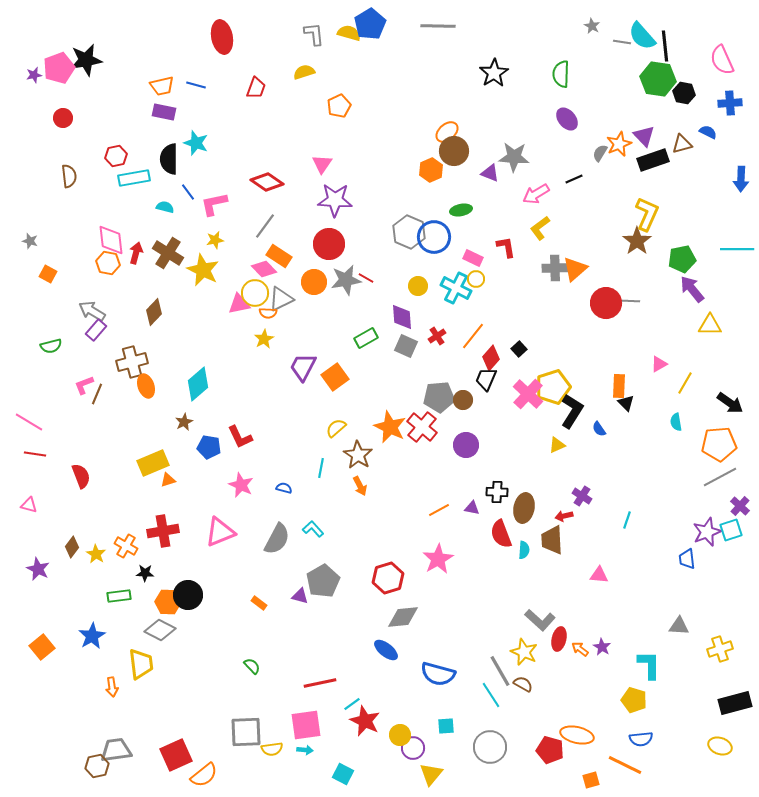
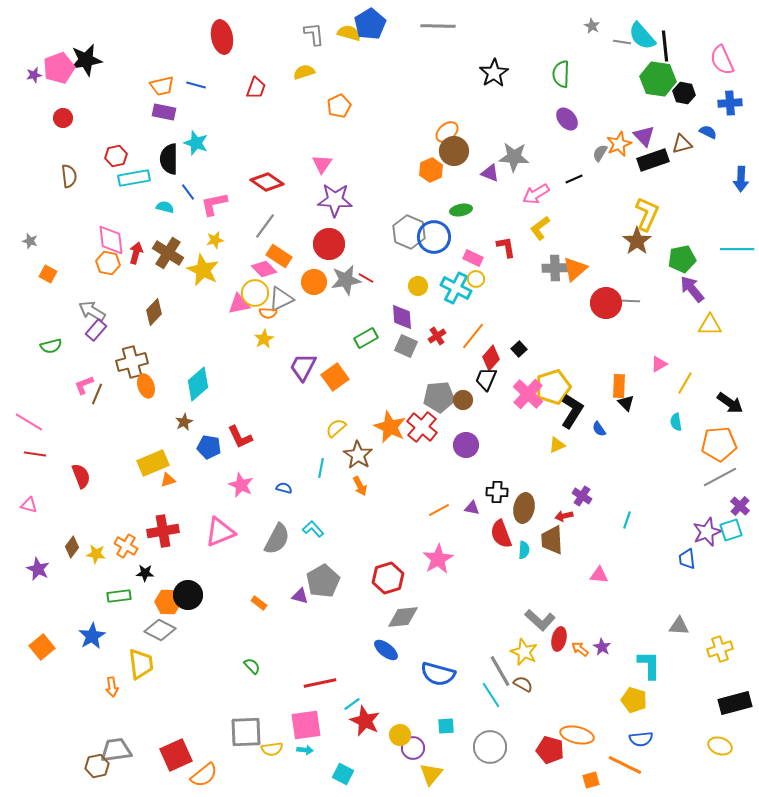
yellow star at (96, 554): rotated 24 degrees counterclockwise
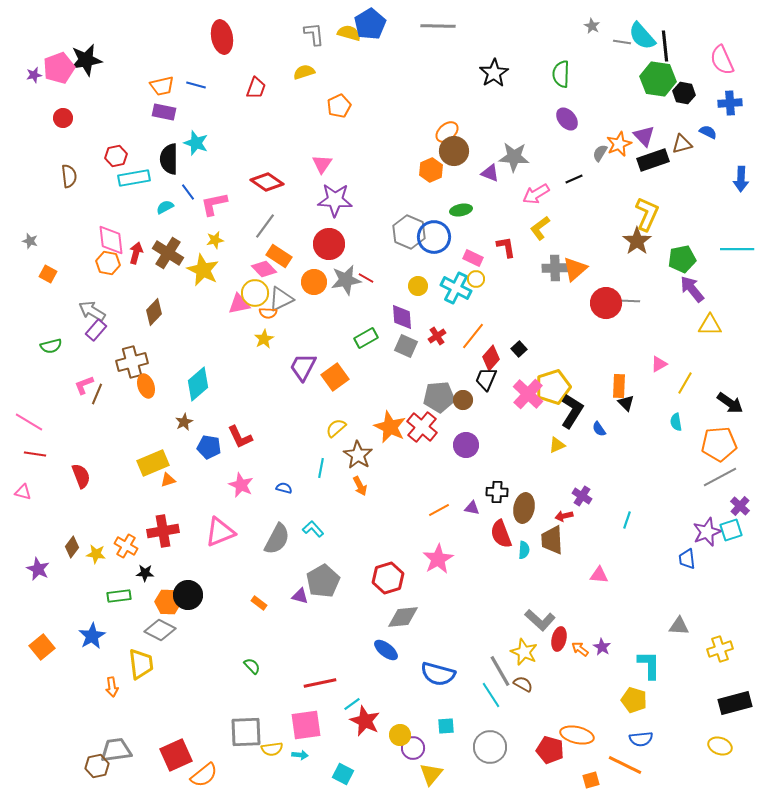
cyan semicircle at (165, 207): rotated 42 degrees counterclockwise
pink triangle at (29, 505): moved 6 px left, 13 px up
cyan arrow at (305, 750): moved 5 px left, 5 px down
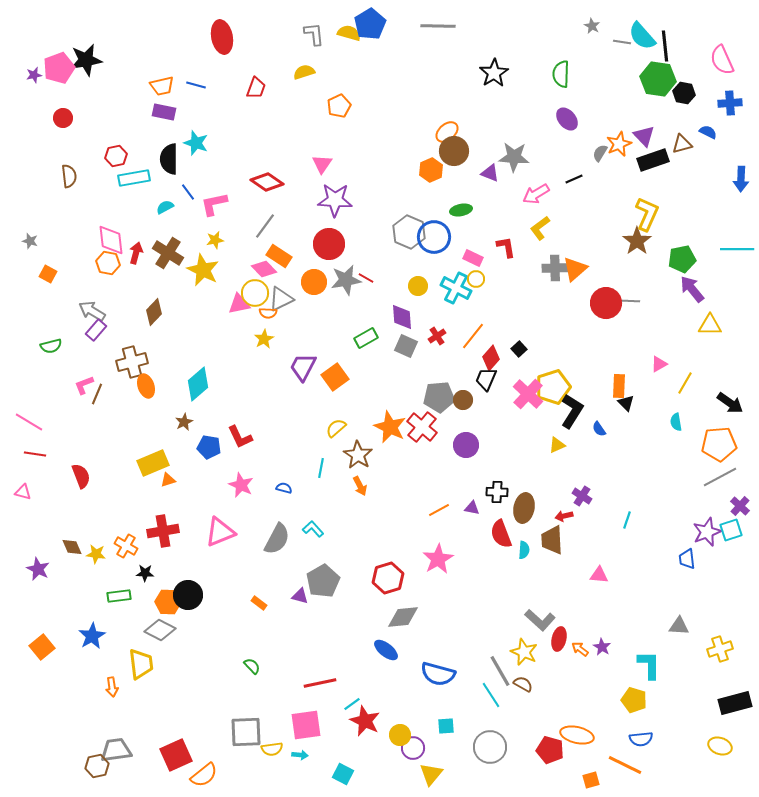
brown diamond at (72, 547): rotated 60 degrees counterclockwise
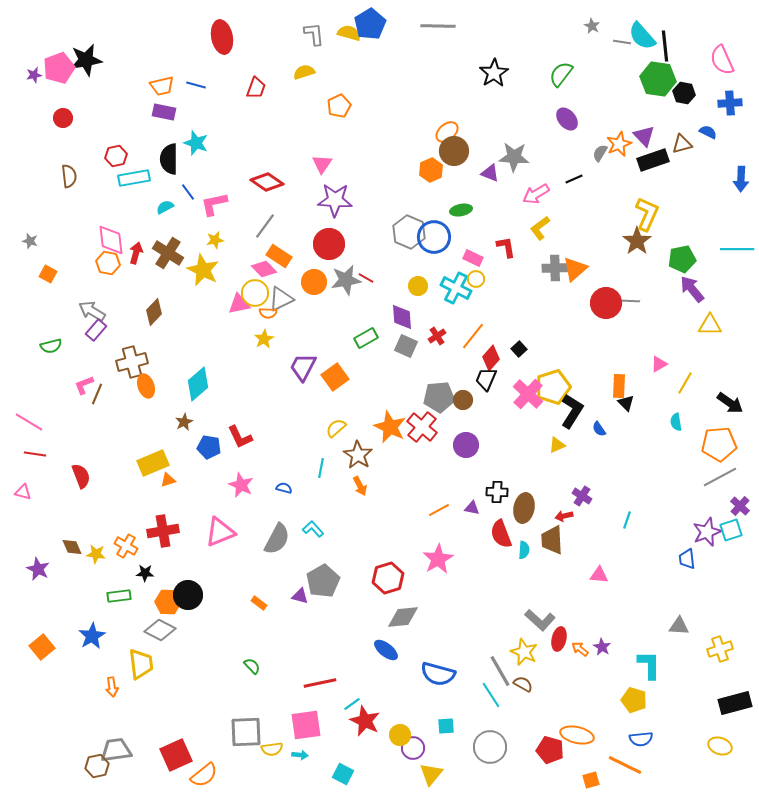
green semicircle at (561, 74): rotated 36 degrees clockwise
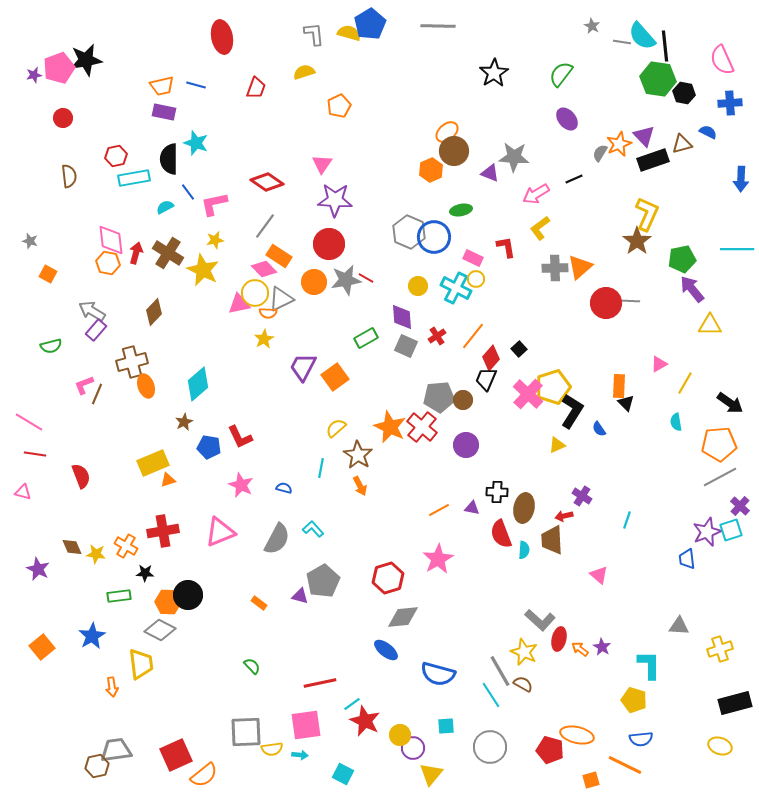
orange triangle at (575, 269): moved 5 px right, 2 px up
pink triangle at (599, 575): rotated 36 degrees clockwise
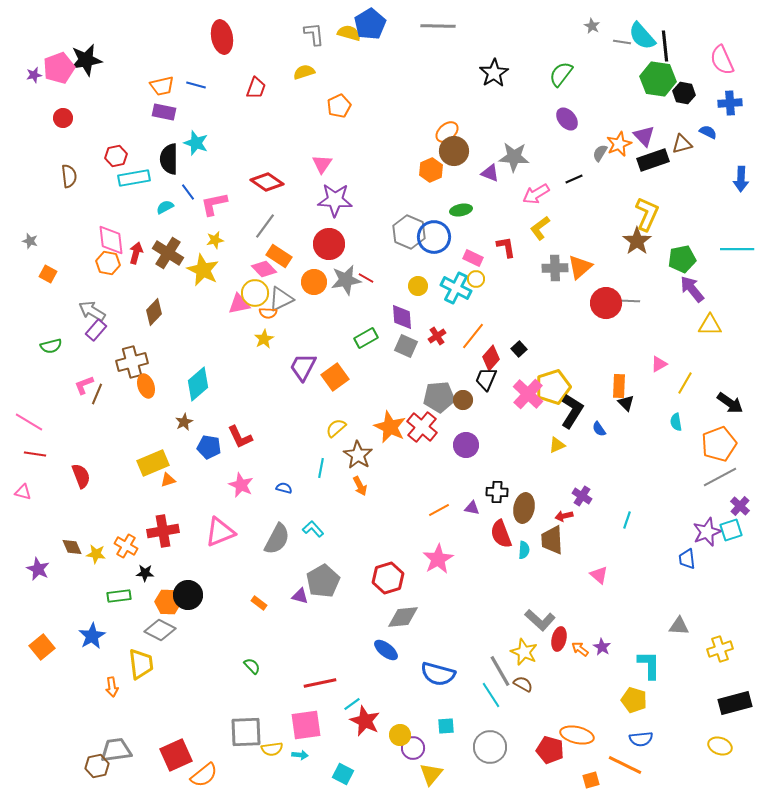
orange pentagon at (719, 444): rotated 16 degrees counterclockwise
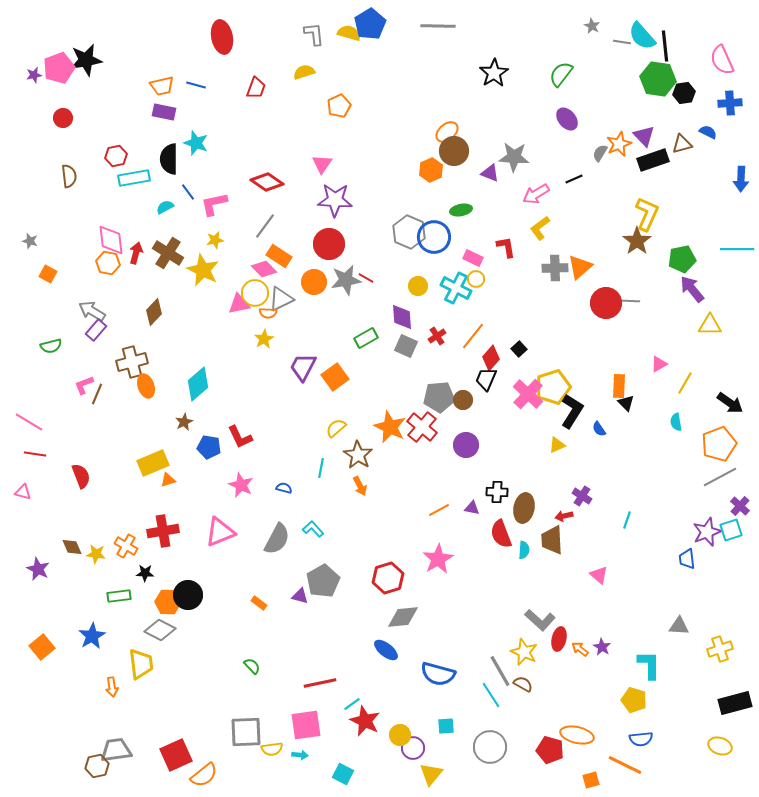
black hexagon at (684, 93): rotated 20 degrees counterclockwise
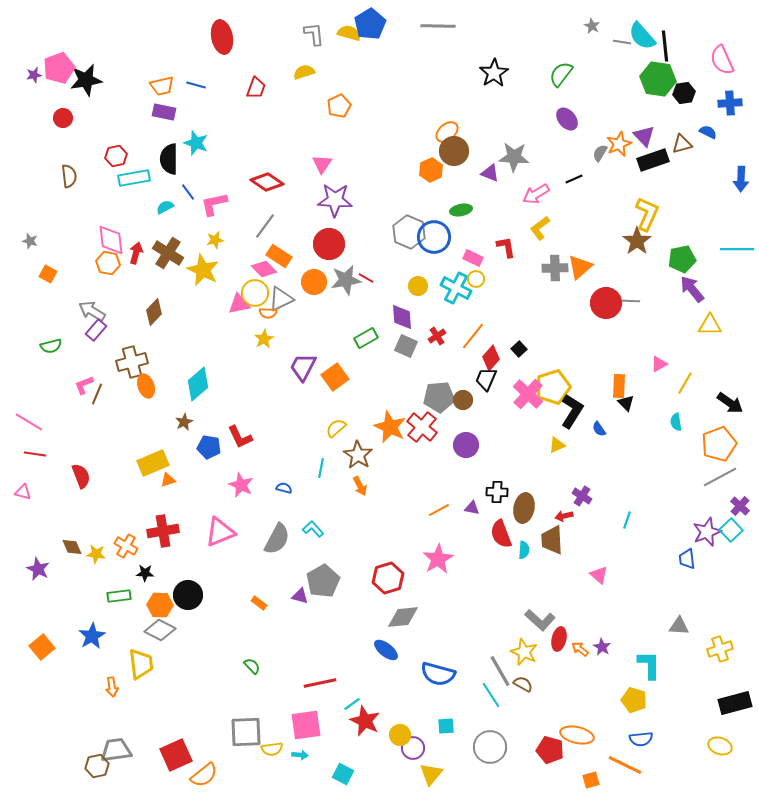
black star at (86, 60): moved 20 px down
cyan square at (731, 530): rotated 25 degrees counterclockwise
orange hexagon at (168, 602): moved 8 px left, 3 px down
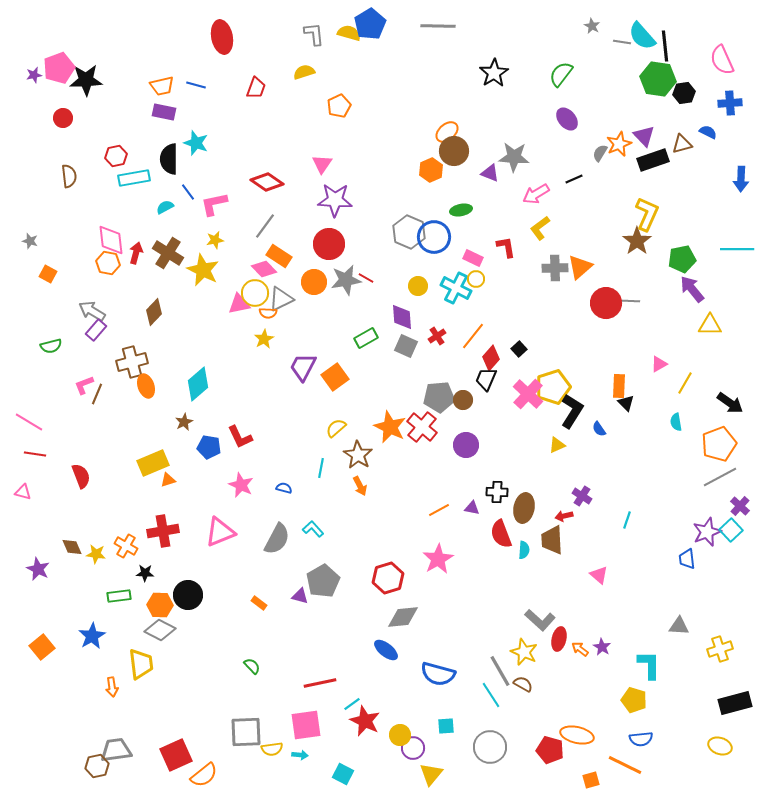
black star at (86, 80): rotated 8 degrees clockwise
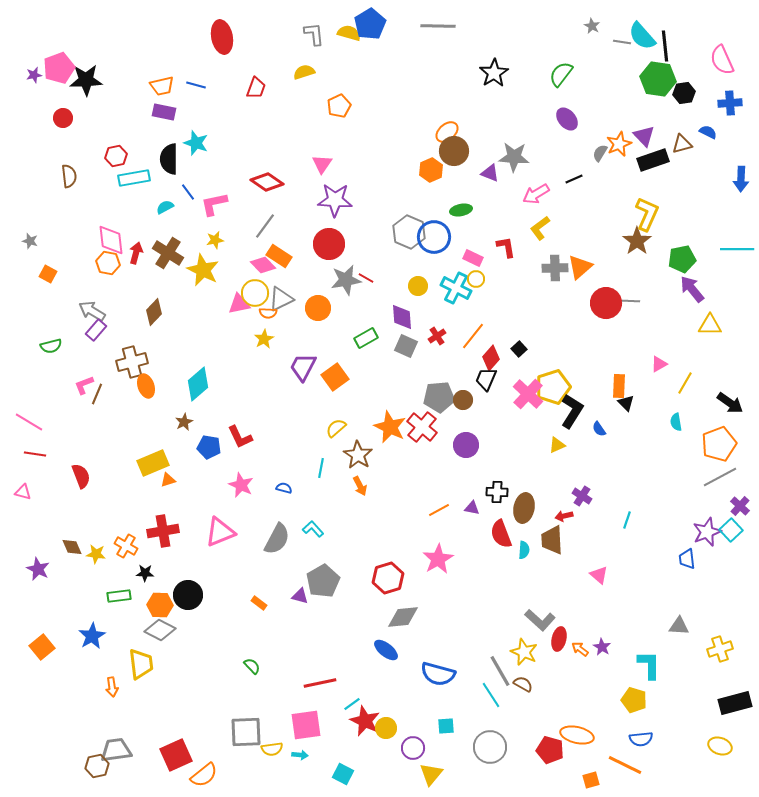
pink diamond at (264, 269): moved 1 px left, 4 px up
orange circle at (314, 282): moved 4 px right, 26 px down
yellow circle at (400, 735): moved 14 px left, 7 px up
